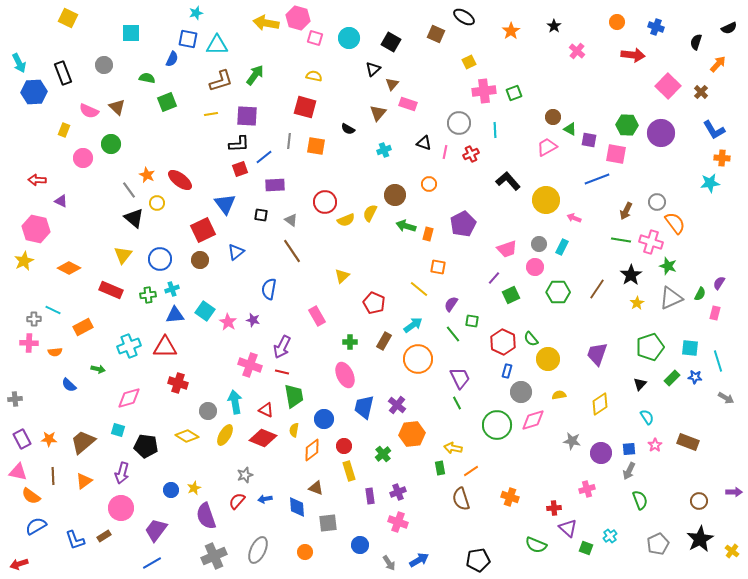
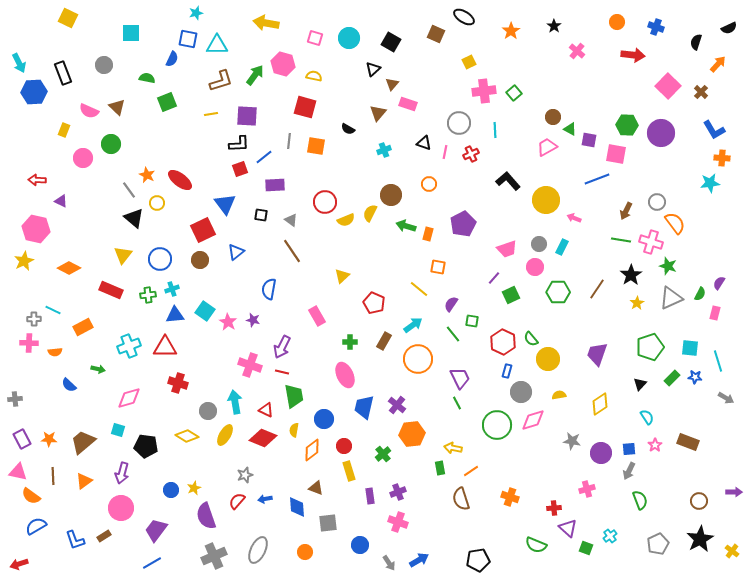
pink hexagon at (298, 18): moved 15 px left, 46 px down
green square at (514, 93): rotated 21 degrees counterclockwise
brown circle at (395, 195): moved 4 px left
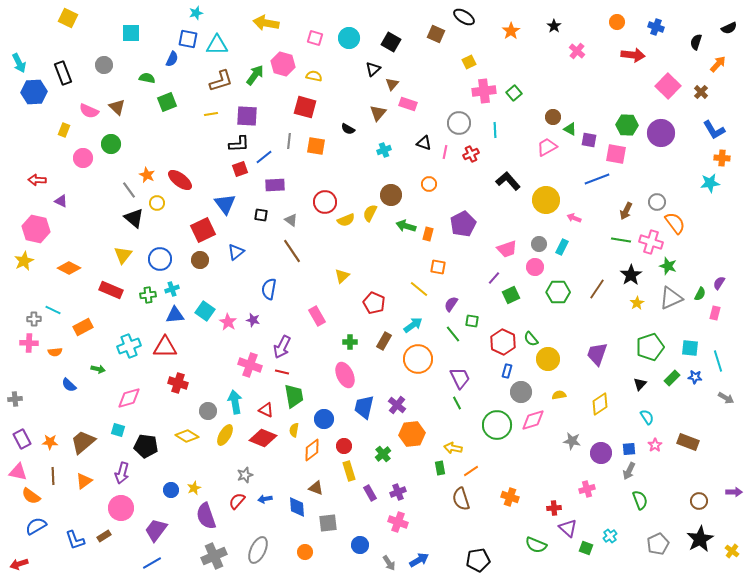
orange star at (49, 439): moved 1 px right, 3 px down
purple rectangle at (370, 496): moved 3 px up; rotated 21 degrees counterclockwise
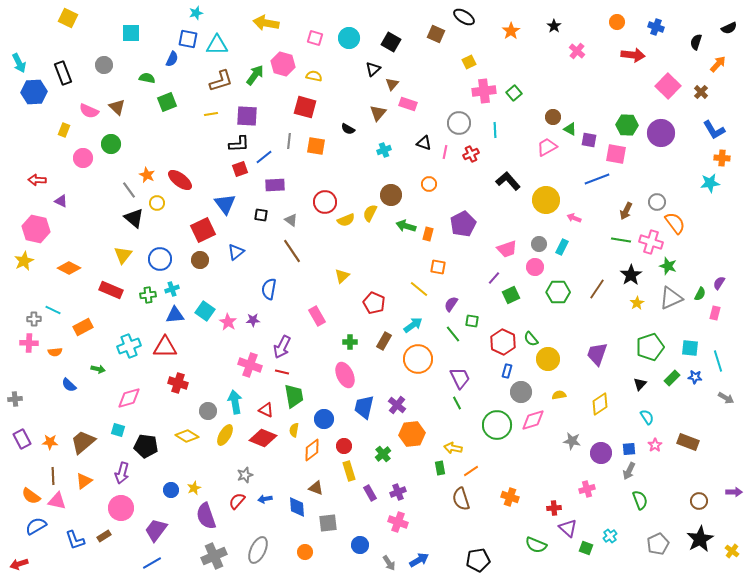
purple star at (253, 320): rotated 16 degrees counterclockwise
pink triangle at (18, 472): moved 39 px right, 29 px down
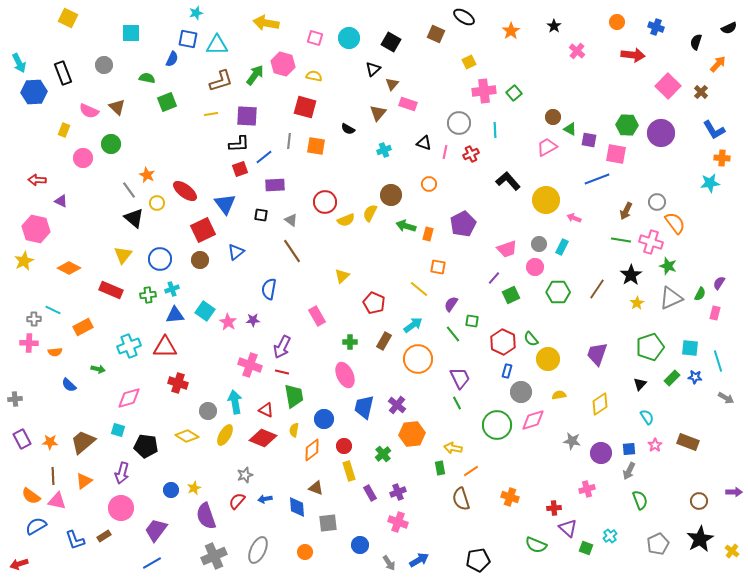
red ellipse at (180, 180): moved 5 px right, 11 px down
